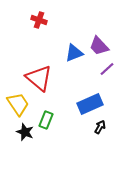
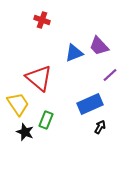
red cross: moved 3 px right
purple line: moved 3 px right, 6 px down
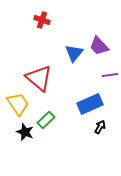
blue triangle: rotated 30 degrees counterclockwise
purple line: rotated 35 degrees clockwise
green rectangle: rotated 24 degrees clockwise
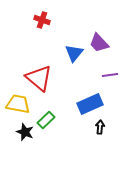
purple trapezoid: moved 3 px up
yellow trapezoid: rotated 45 degrees counterclockwise
black arrow: rotated 24 degrees counterclockwise
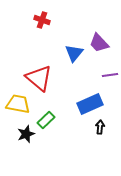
black star: moved 1 px right, 2 px down; rotated 30 degrees clockwise
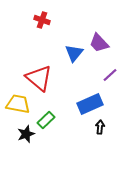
purple line: rotated 35 degrees counterclockwise
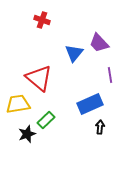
purple line: rotated 56 degrees counterclockwise
yellow trapezoid: rotated 20 degrees counterclockwise
black star: moved 1 px right
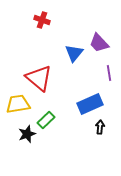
purple line: moved 1 px left, 2 px up
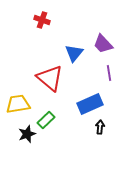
purple trapezoid: moved 4 px right, 1 px down
red triangle: moved 11 px right
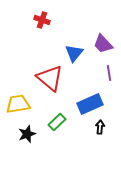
green rectangle: moved 11 px right, 2 px down
